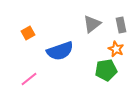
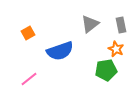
gray triangle: moved 2 px left
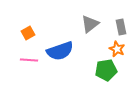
gray rectangle: moved 2 px down
orange star: moved 1 px right
pink line: moved 19 px up; rotated 42 degrees clockwise
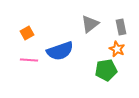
orange square: moved 1 px left
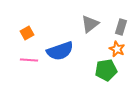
gray rectangle: rotated 28 degrees clockwise
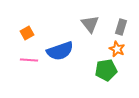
gray triangle: rotated 30 degrees counterclockwise
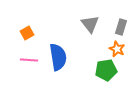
blue semicircle: moved 2 px left, 6 px down; rotated 80 degrees counterclockwise
